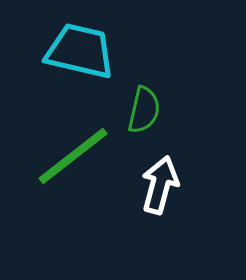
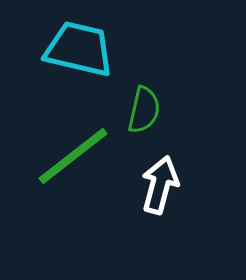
cyan trapezoid: moved 1 px left, 2 px up
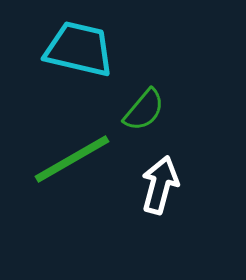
green semicircle: rotated 27 degrees clockwise
green line: moved 1 px left, 3 px down; rotated 8 degrees clockwise
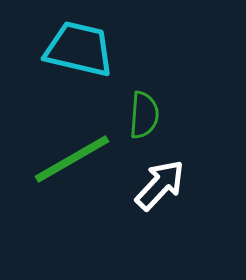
green semicircle: moved 5 px down; rotated 36 degrees counterclockwise
white arrow: rotated 28 degrees clockwise
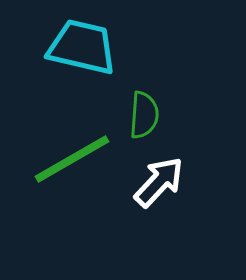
cyan trapezoid: moved 3 px right, 2 px up
white arrow: moved 1 px left, 3 px up
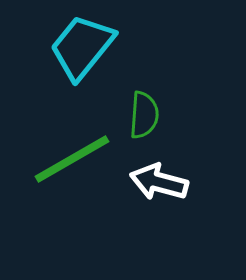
cyan trapezoid: rotated 64 degrees counterclockwise
white arrow: rotated 118 degrees counterclockwise
